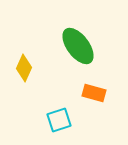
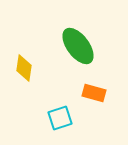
yellow diamond: rotated 16 degrees counterclockwise
cyan square: moved 1 px right, 2 px up
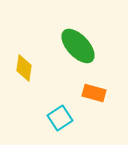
green ellipse: rotated 6 degrees counterclockwise
cyan square: rotated 15 degrees counterclockwise
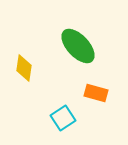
orange rectangle: moved 2 px right
cyan square: moved 3 px right
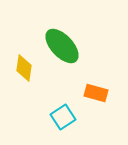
green ellipse: moved 16 px left
cyan square: moved 1 px up
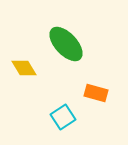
green ellipse: moved 4 px right, 2 px up
yellow diamond: rotated 40 degrees counterclockwise
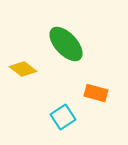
yellow diamond: moved 1 px left, 1 px down; rotated 20 degrees counterclockwise
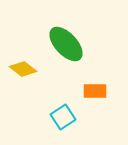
orange rectangle: moved 1 px left, 2 px up; rotated 15 degrees counterclockwise
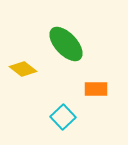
orange rectangle: moved 1 px right, 2 px up
cyan square: rotated 10 degrees counterclockwise
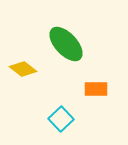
cyan square: moved 2 px left, 2 px down
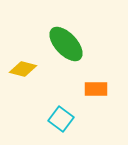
yellow diamond: rotated 24 degrees counterclockwise
cyan square: rotated 10 degrees counterclockwise
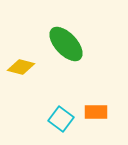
yellow diamond: moved 2 px left, 2 px up
orange rectangle: moved 23 px down
